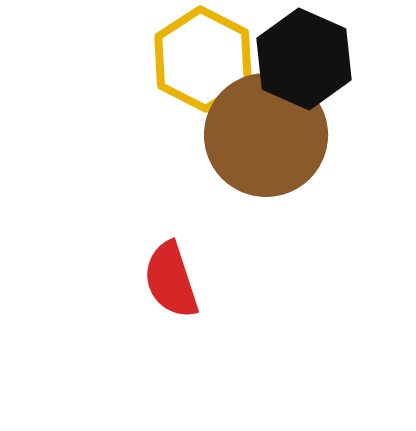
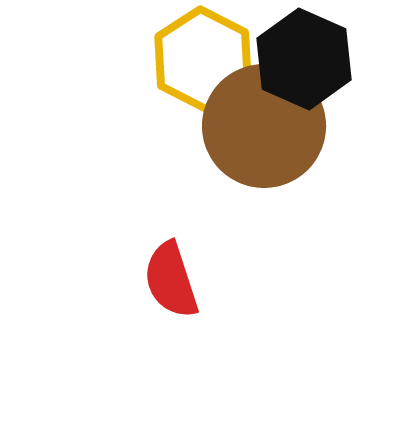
brown circle: moved 2 px left, 9 px up
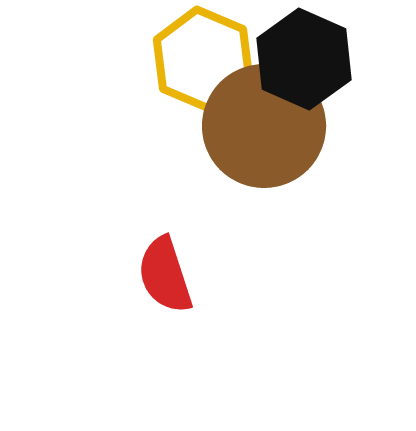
yellow hexagon: rotated 4 degrees counterclockwise
red semicircle: moved 6 px left, 5 px up
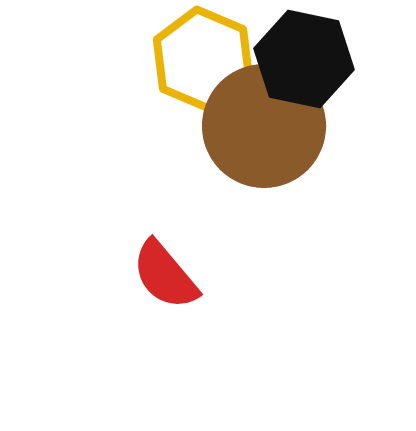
black hexagon: rotated 12 degrees counterclockwise
red semicircle: rotated 22 degrees counterclockwise
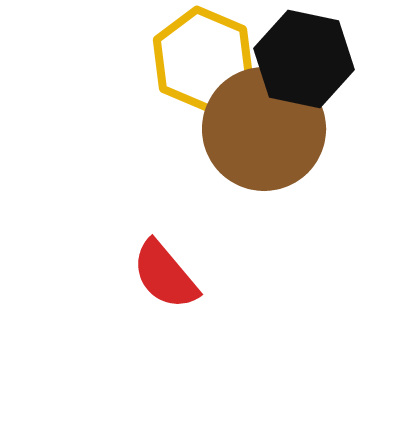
brown circle: moved 3 px down
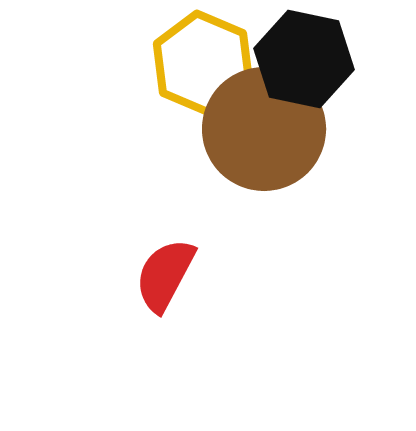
yellow hexagon: moved 4 px down
red semicircle: rotated 68 degrees clockwise
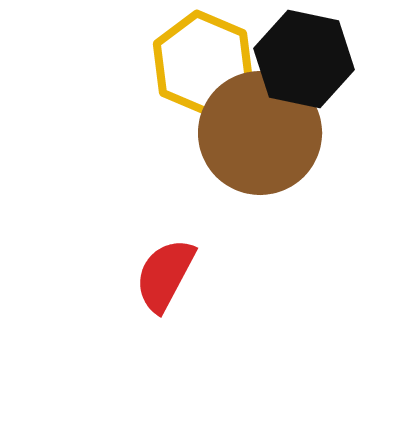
brown circle: moved 4 px left, 4 px down
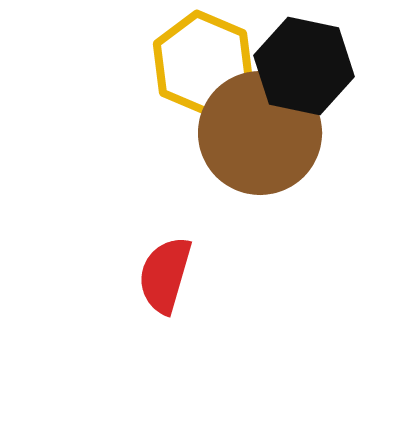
black hexagon: moved 7 px down
red semicircle: rotated 12 degrees counterclockwise
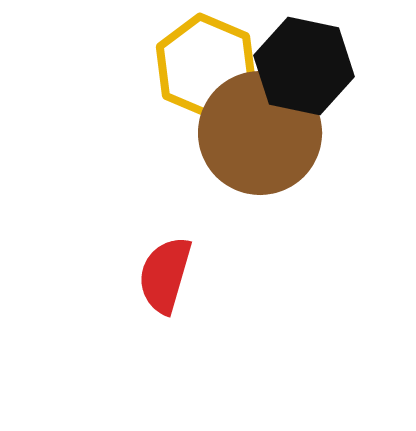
yellow hexagon: moved 3 px right, 3 px down
